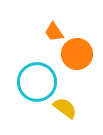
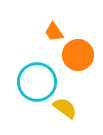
orange circle: moved 1 px right, 1 px down
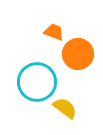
orange trapezoid: rotated 145 degrees clockwise
orange circle: moved 1 px up
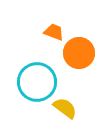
orange circle: moved 1 px right, 1 px up
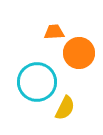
orange trapezoid: rotated 25 degrees counterclockwise
yellow semicircle: rotated 80 degrees clockwise
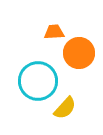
cyan circle: moved 1 px right, 1 px up
yellow semicircle: rotated 15 degrees clockwise
